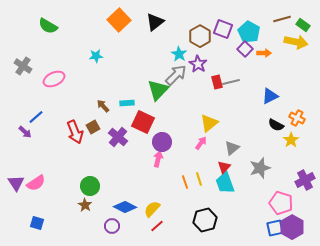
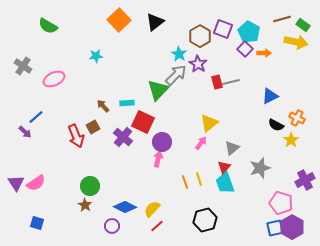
red arrow at (75, 132): moved 1 px right, 4 px down
purple cross at (118, 137): moved 5 px right
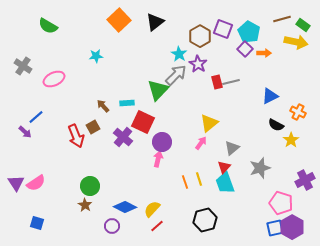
orange cross at (297, 118): moved 1 px right, 6 px up
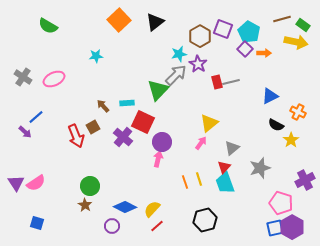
cyan star at (179, 54): rotated 28 degrees clockwise
gray cross at (23, 66): moved 11 px down
